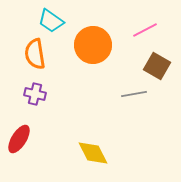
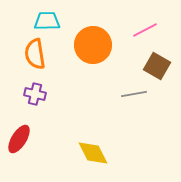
cyan trapezoid: moved 4 px left; rotated 144 degrees clockwise
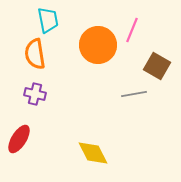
cyan trapezoid: moved 1 px right, 1 px up; rotated 80 degrees clockwise
pink line: moved 13 px left; rotated 40 degrees counterclockwise
orange circle: moved 5 px right
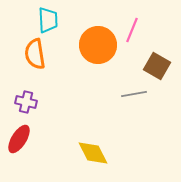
cyan trapezoid: rotated 8 degrees clockwise
purple cross: moved 9 px left, 8 px down
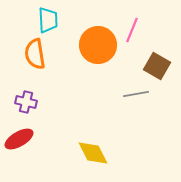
gray line: moved 2 px right
red ellipse: rotated 28 degrees clockwise
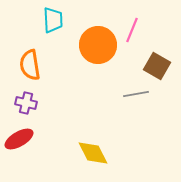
cyan trapezoid: moved 5 px right
orange semicircle: moved 5 px left, 11 px down
purple cross: moved 1 px down
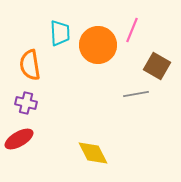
cyan trapezoid: moved 7 px right, 13 px down
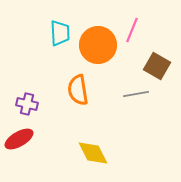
orange semicircle: moved 48 px right, 25 px down
purple cross: moved 1 px right, 1 px down
